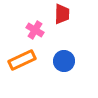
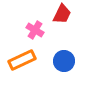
red trapezoid: rotated 25 degrees clockwise
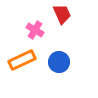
red trapezoid: rotated 50 degrees counterclockwise
blue circle: moved 5 px left, 1 px down
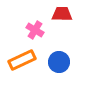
red trapezoid: rotated 65 degrees counterclockwise
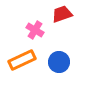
red trapezoid: rotated 20 degrees counterclockwise
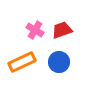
red trapezoid: moved 16 px down
orange rectangle: moved 2 px down
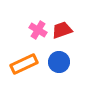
pink cross: moved 3 px right
orange rectangle: moved 2 px right, 2 px down
